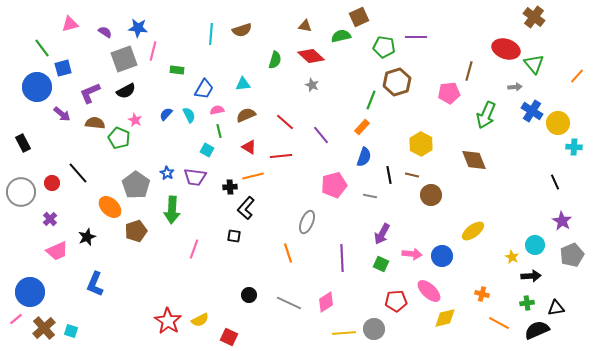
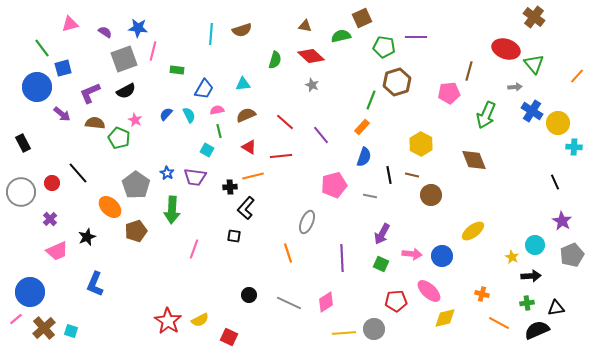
brown square at (359, 17): moved 3 px right, 1 px down
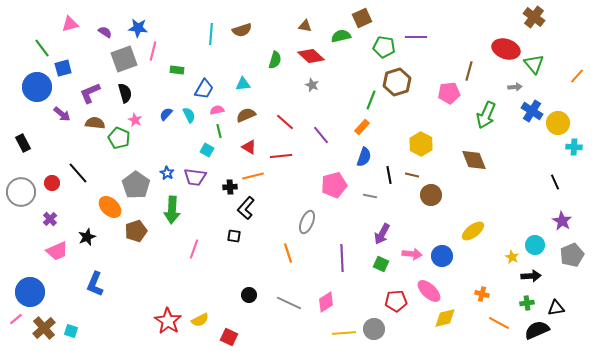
black semicircle at (126, 91): moved 1 px left, 2 px down; rotated 78 degrees counterclockwise
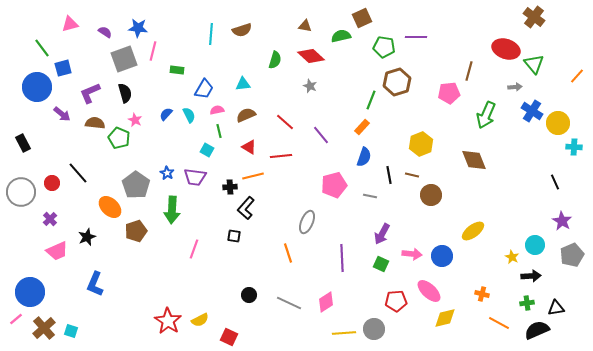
gray star at (312, 85): moved 2 px left, 1 px down
yellow hexagon at (421, 144): rotated 10 degrees clockwise
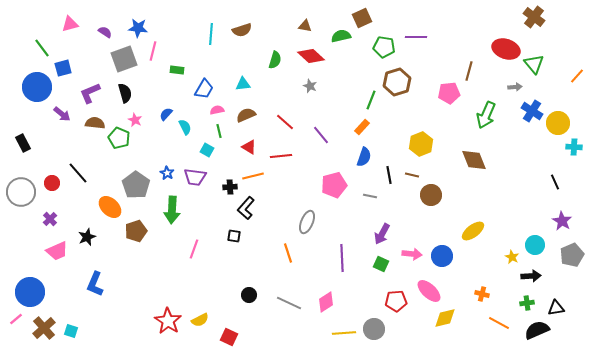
cyan semicircle at (189, 115): moved 4 px left, 12 px down
